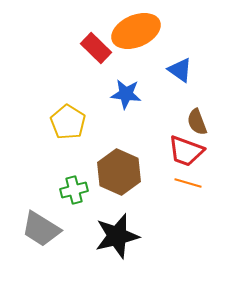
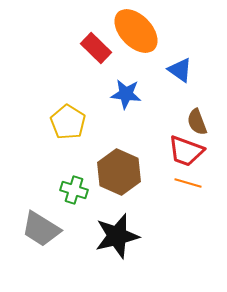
orange ellipse: rotated 69 degrees clockwise
green cross: rotated 32 degrees clockwise
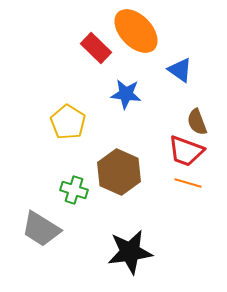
black star: moved 13 px right, 16 px down; rotated 6 degrees clockwise
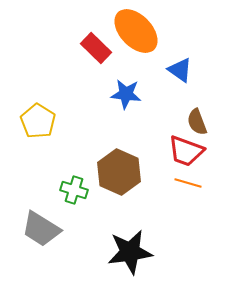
yellow pentagon: moved 30 px left, 1 px up
